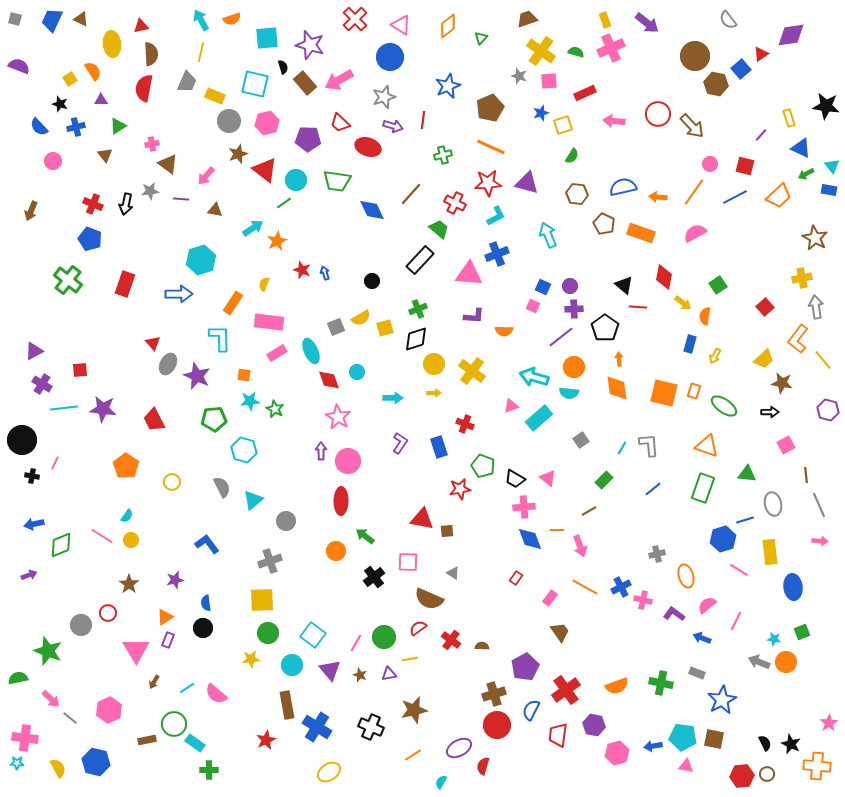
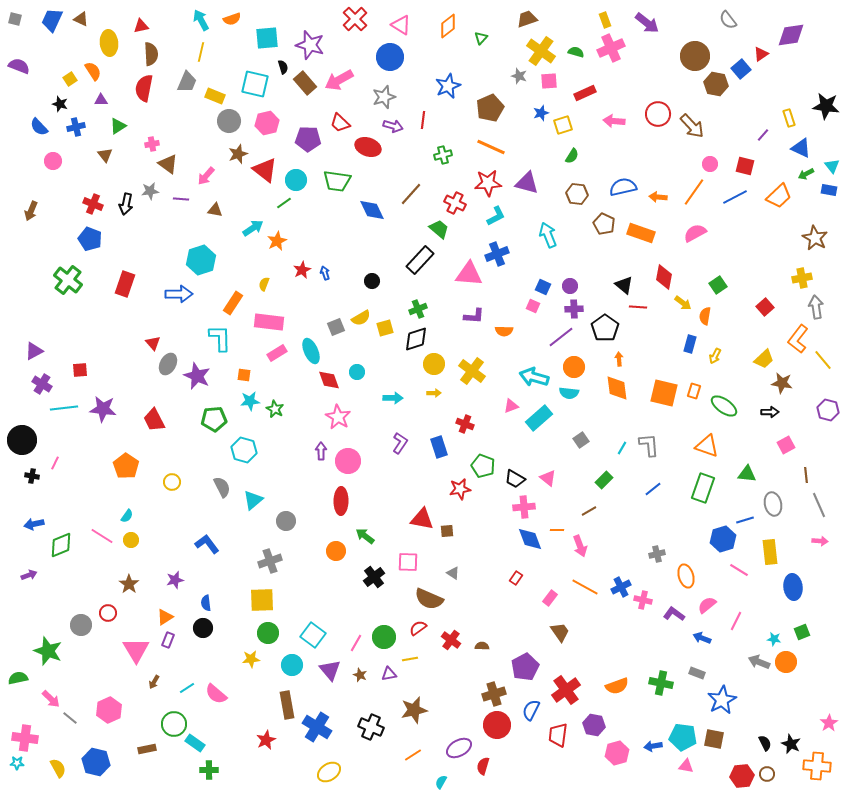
yellow ellipse at (112, 44): moved 3 px left, 1 px up
purple line at (761, 135): moved 2 px right
red star at (302, 270): rotated 24 degrees clockwise
brown rectangle at (147, 740): moved 9 px down
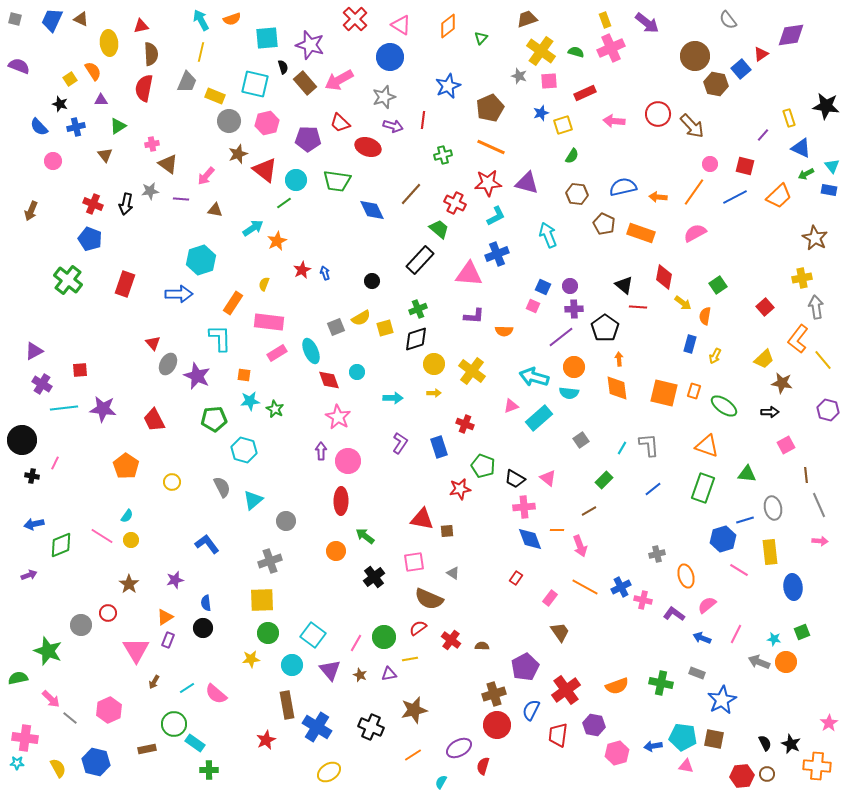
gray ellipse at (773, 504): moved 4 px down
pink square at (408, 562): moved 6 px right; rotated 10 degrees counterclockwise
pink line at (736, 621): moved 13 px down
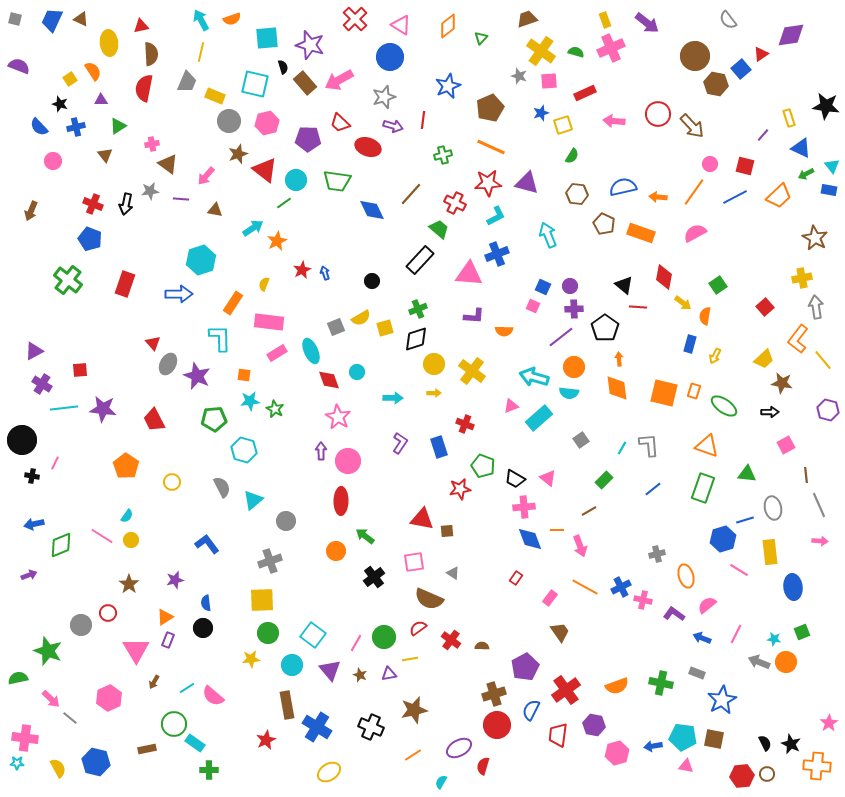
pink semicircle at (216, 694): moved 3 px left, 2 px down
pink hexagon at (109, 710): moved 12 px up
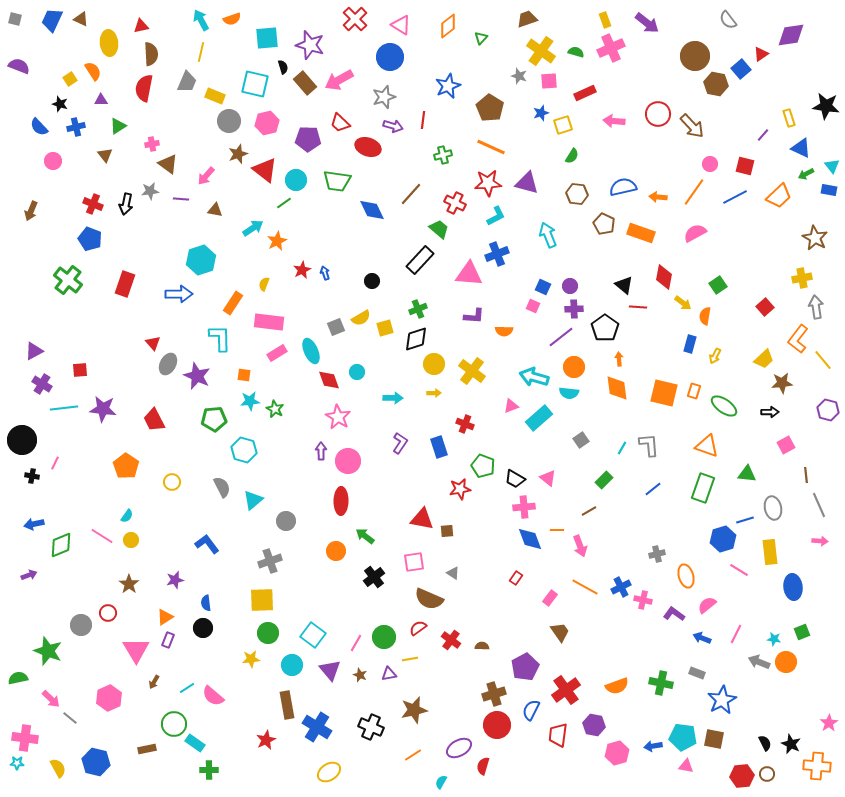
brown pentagon at (490, 108): rotated 16 degrees counterclockwise
brown star at (782, 383): rotated 15 degrees counterclockwise
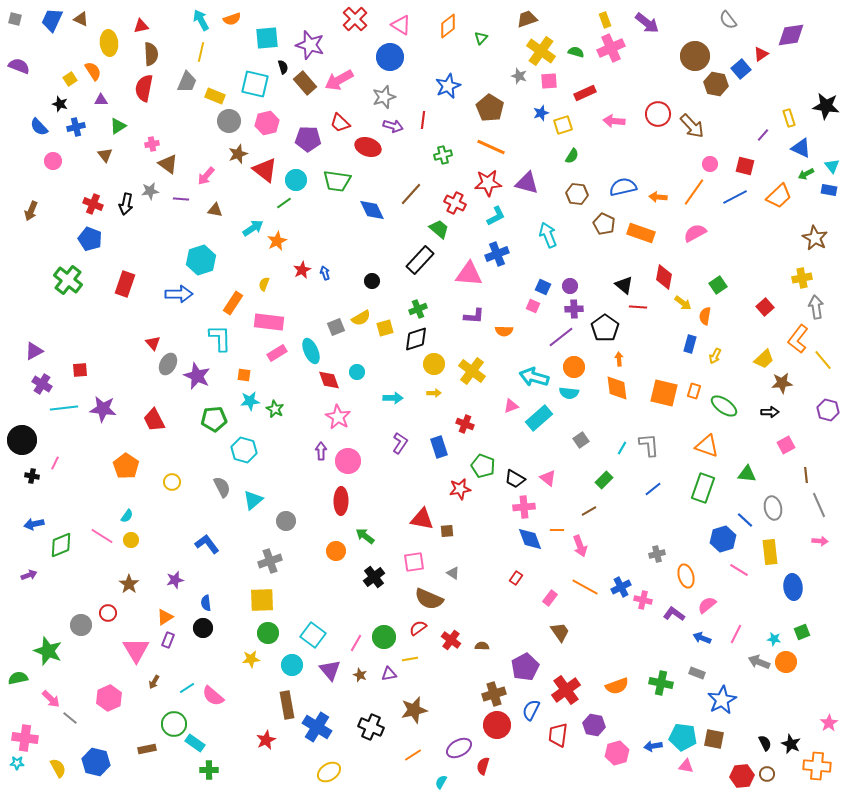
blue line at (745, 520): rotated 60 degrees clockwise
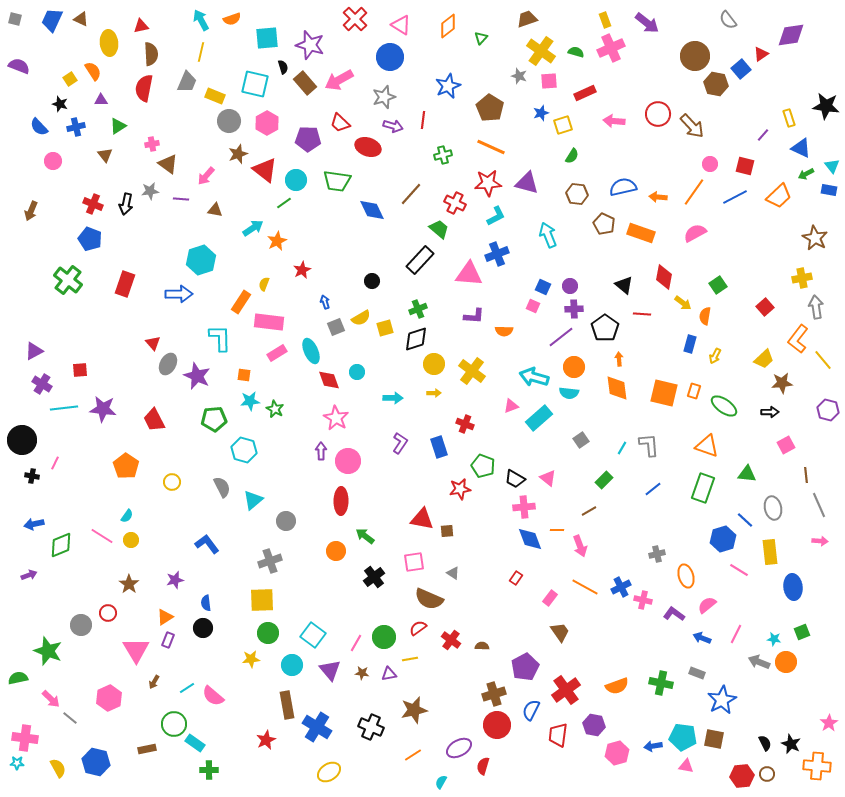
pink hexagon at (267, 123): rotated 15 degrees counterclockwise
blue arrow at (325, 273): moved 29 px down
orange rectangle at (233, 303): moved 8 px right, 1 px up
red line at (638, 307): moved 4 px right, 7 px down
pink star at (338, 417): moved 2 px left, 1 px down
brown star at (360, 675): moved 2 px right, 2 px up; rotated 16 degrees counterclockwise
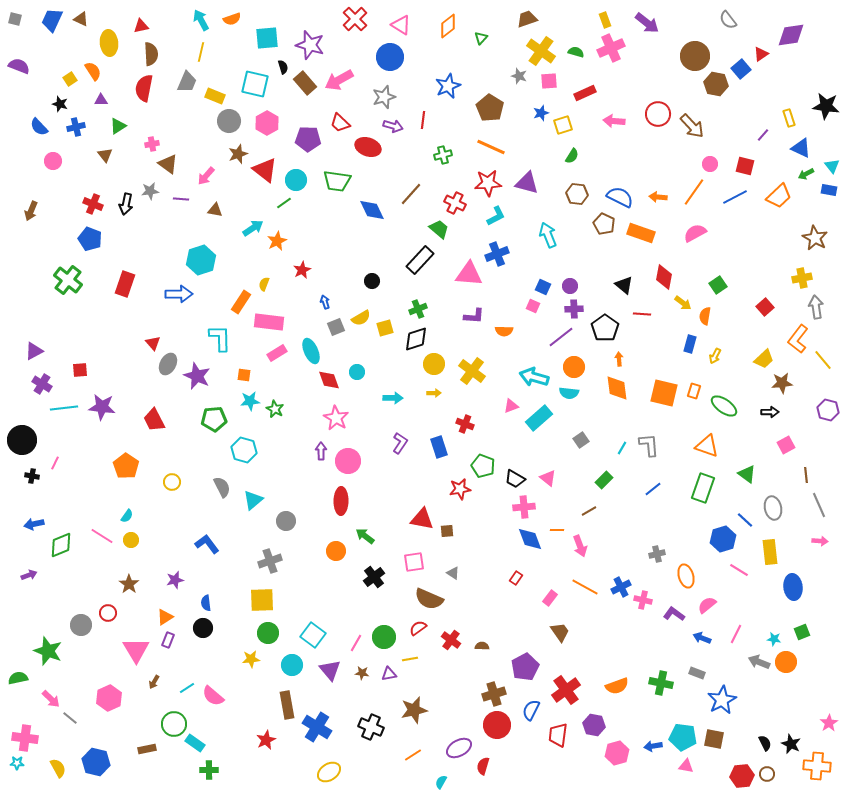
blue semicircle at (623, 187): moved 3 px left, 10 px down; rotated 40 degrees clockwise
purple star at (103, 409): moved 1 px left, 2 px up
green triangle at (747, 474): rotated 30 degrees clockwise
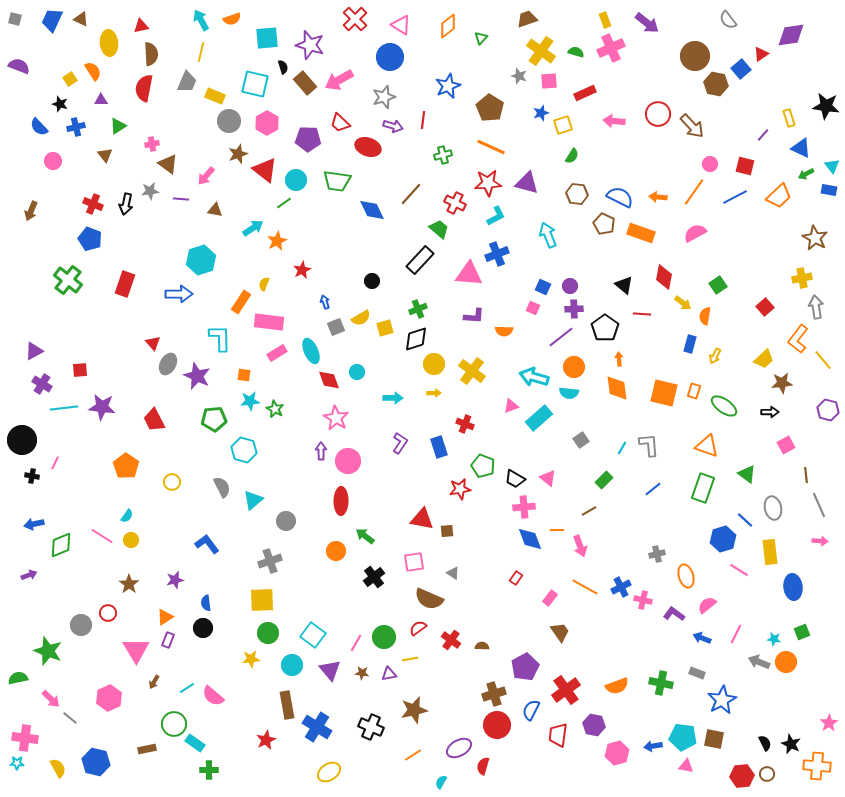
pink square at (533, 306): moved 2 px down
